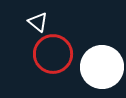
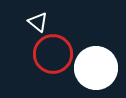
white circle: moved 6 px left, 1 px down
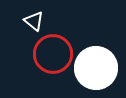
white triangle: moved 4 px left, 1 px up
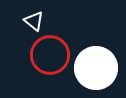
red circle: moved 3 px left, 1 px down
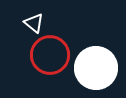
white triangle: moved 2 px down
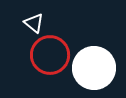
white circle: moved 2 px left
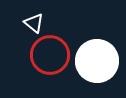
white circle: moved 3 px right, 7 px up
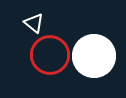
white circle: moved 3 px left, 5 px up
